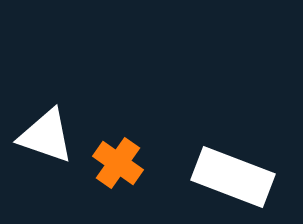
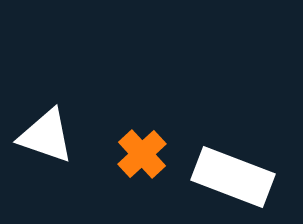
orange cross: moved 24 px right, 9 px up; rotated 12 degrees clockwise
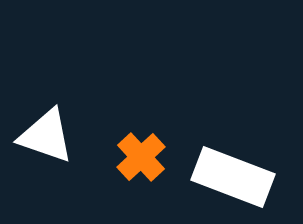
orange cross: moved 1 px left, 3 px down
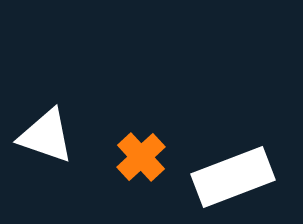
white rectangle: rotated 42 degrees counterclockwise
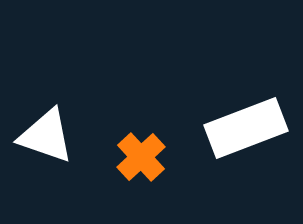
white rectangle: moved 13 px right, 49 px up
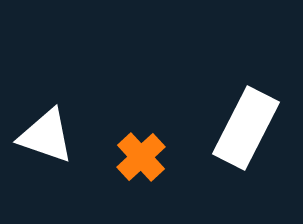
white rectangle: rotated 42 degrees counterclockwise
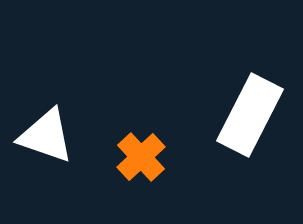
white rectangle: moved 4 px right, 13 px up
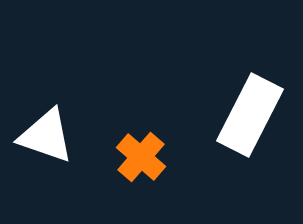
orange cross: rotated 6 degrees counterclockwise
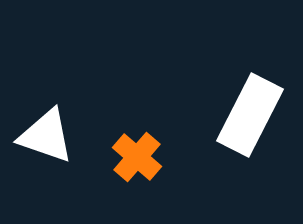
orange cross: moved 4 px left
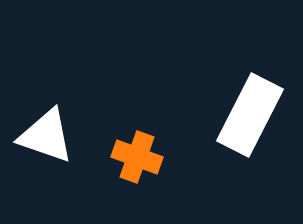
orange cross: rotated 21 degrees counterclockwise
